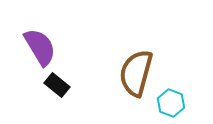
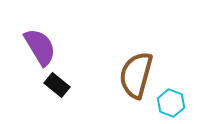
brown semicircle: moved 2 px down
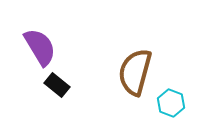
brown semicircle: moved 1 px left, 3 px up
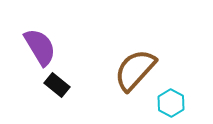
brown semicircle: moved 2 px up; rotated 27 degrees clockwise
cyan hexagon: rotated 8 degrees clockwise
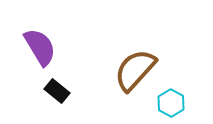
black rectangle: moved 6 px down
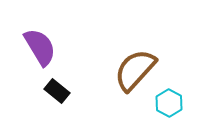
cyan hexagon: moved 2 px left
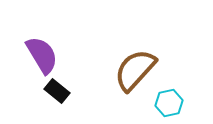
purple semicircle: moved 2 px right, 8 px down
cyan hexagon: rotated 20 degrees clockwise
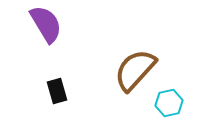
purple semicircle: moved 4 px right, 31 px up
black rectangle: rotated 35 degrees clockwise
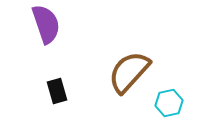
purple semicircle: rotated 12 degrees clockwise
brown semicircle: moved 6 px left, 2 px down
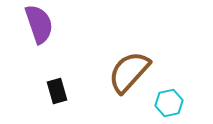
purple semicircle: moved 7 px left
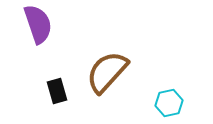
purple semicircle: moved 1 px left
brown semicircle: moved 22 px left
